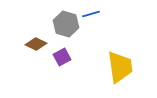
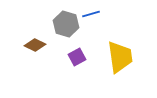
brown diamond: moved 1 px left, 1 px down
purple square: moved 15 px right
yellow trapezoid: moved 10 px up
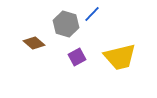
blue line: moved 1 px right; rotated 30 degrees counterclockwise
brown diamond: moved 1 px left, 2 px up; rotated 15 degrees clockwise
yellow trapezoid: rotated 84 degrees clockwise
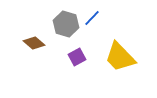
blue line: moved 4 px down
yellow trapezoid: rotated 60 degrees clockwise
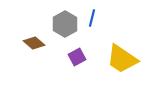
blue line: rotated 30 degrees counterclockwise
gray hexagon: moved 1 px left; rotated 15 degrees clockwise
yellow trapezoid: moved 2 px right, 2 px down; rotated 12 degrees counterclockwise
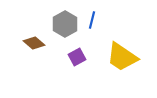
blue line: moved 2 px down
yellow trapezoid: moved 2 px up
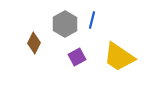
brown diamond: rotated 75 degrees clockwise
yellow trapezoid: moved 3 px left
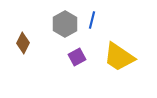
brown diamond: moved 11 px left
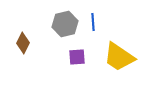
blue line: moved 1 px right, 2 px down; rotated 18 degrees counterclockwise
gray hexagon: rotated 15 degrees clockwise
purple square: rotated 24 degrees clockwise
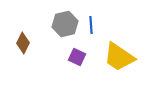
blue line: moved 2 px left, 3 px down
purple square: rotated 30 degrees clockwise
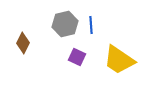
yellow trapezoid: moved 3 px down
